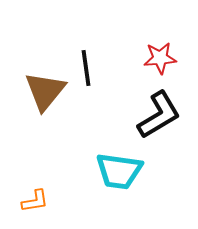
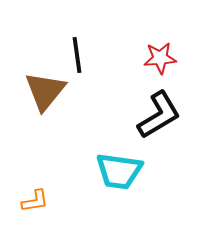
black line: moved 9 px left, 13 px up
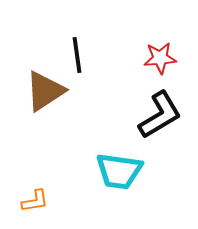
brown triangle: rotated 18 degrees clockwise
black L-shape: moved 1 px right
